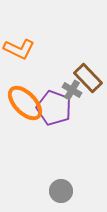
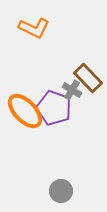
orange L-shape: moved 15 px right, 21 px up
orange ellipse: moved 8 px down
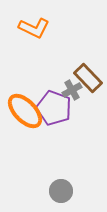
gray cross: rotated 30 degrees clockwise
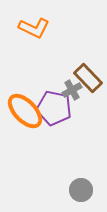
purple pentagon: rotated 8 degrees counterclockwise
gray circle: moved 20 px right, 1 px up
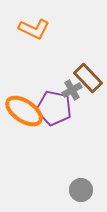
orange L-shape: moved 1 px down
orange ellipse: moved 1 px left; rotated 12 degrees counterclockwise
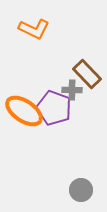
brown rectangle: moved 1 px left, 4 px up
gray cross: rotated 30 degrees clockwise
purple pentagon: rotated 8 degrees clockwise
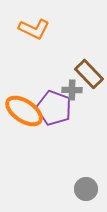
brown rectangle: moved 2 px right
gray circle: moved 5 px right, 1 px up
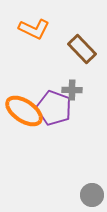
brown rectangle: moved 7 px left, 25 px up
gray circle: moved 6 px right, 6 px down
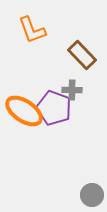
orange L-shape: moved 2 px left, 1 px down; rotated 44 degrees clockwise
brown rectangle: moved 6 px down
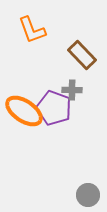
gray circle: moved 4 px left
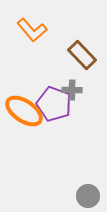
orange L-shape: rotated 20 degrees counterclockwise
purple pentagon: moved 4 px up
gray circle: moved 1 px down
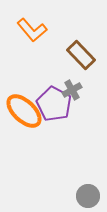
brown rectangle: moved 1 px left
gray cross: rotated 30 degrees counterclockwise
purple pentagon: rotated 8 degrees clockwise
orange ellipse: rotated 9 degrees clockwise
